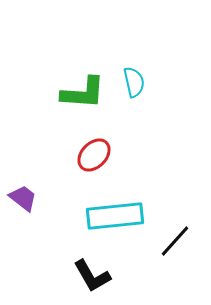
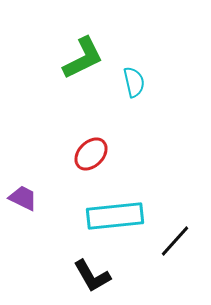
green L-shape: moved 35 px up; rotated 30 degrees counterclockwise
red ellipse: moved 3 px left, 1 px up
purple trapezoid: rotated 12 degrees counterclockwise
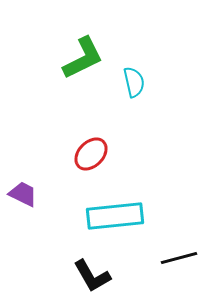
purple trapezoid: moved 4 px up
black line: moved 4 px right, 17 px down; rotated 33 degrees clockwise
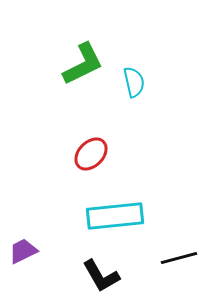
green L-shape: moved 6 px down
purple trapezoid: moved 57 px down; rotated 52 degrees counterclockwise
black L-shape: moved 9 px right
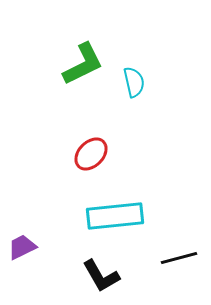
purple trapezoid: moved 1 px left, 4 px up
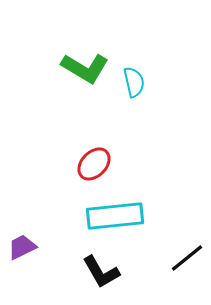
green L-shape: moved 2 px right, 4 px down; rotated 57 degrees clockwise
red ellipse: moved 3 px right, 10 px down
black line: moved 8 px right; rotated 24 degrees counterclockwise
black L-shape: moved 4 px up
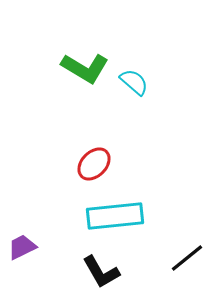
cyan semicircle: rotated 36 degrees counterclockwise
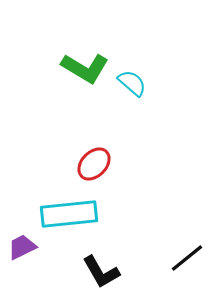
cyan semicircle: moved 2 px left, 1 px down
cyan rectangle: moved 46 px left, 2 px up
